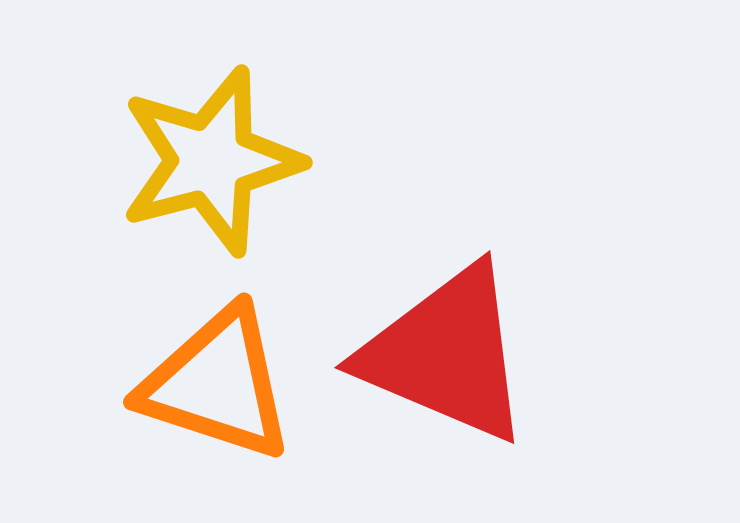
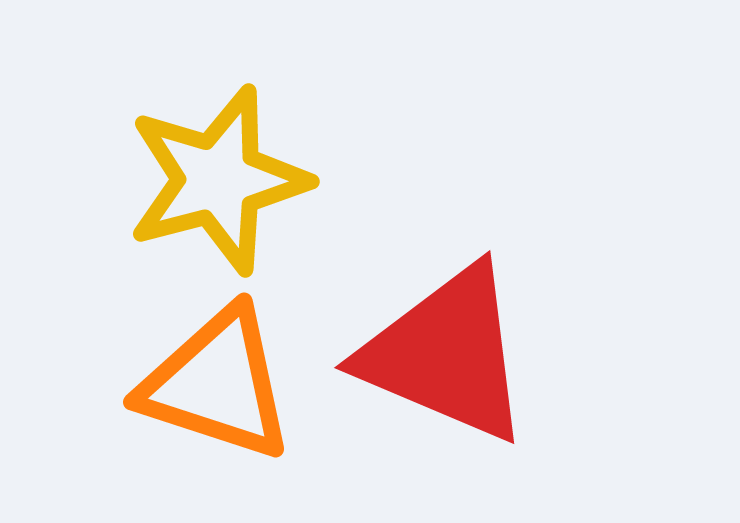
yellow star: moved 7 px right, 19 px down
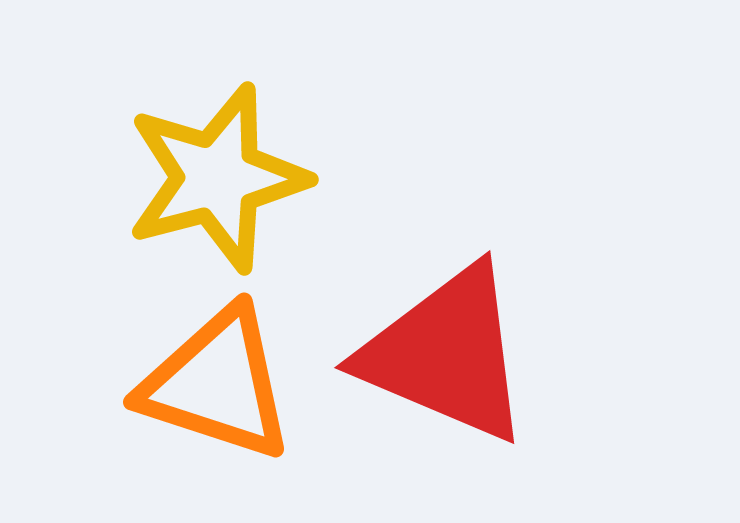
yellow star: moved 1 px left, 2 px up
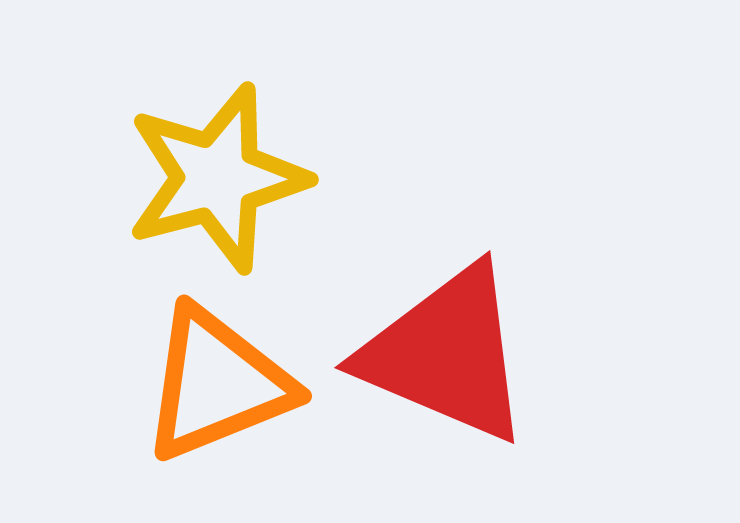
orange triangle: rotated 40 degrees counterclockwise
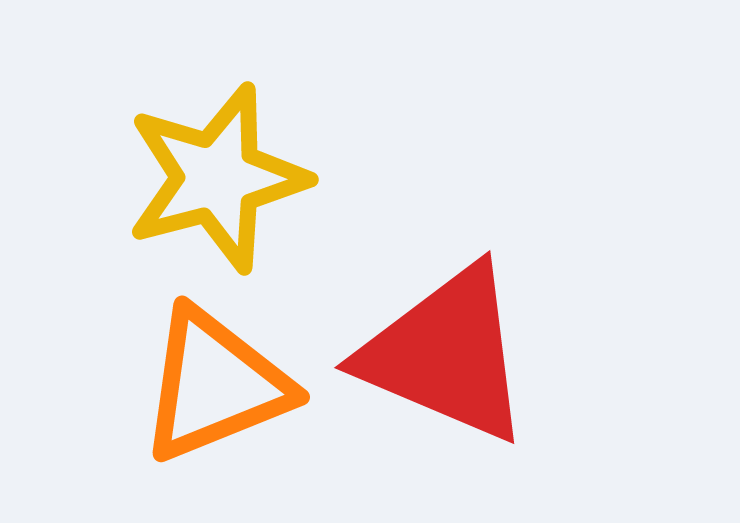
orange triangle: moved 2 px left, 1 px down
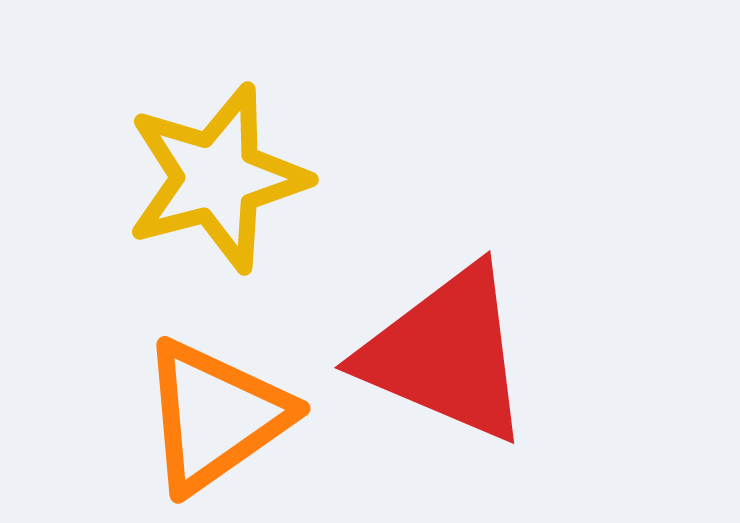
orange triangle: moved 31 px down; rotated 13 degrees counterclockwise
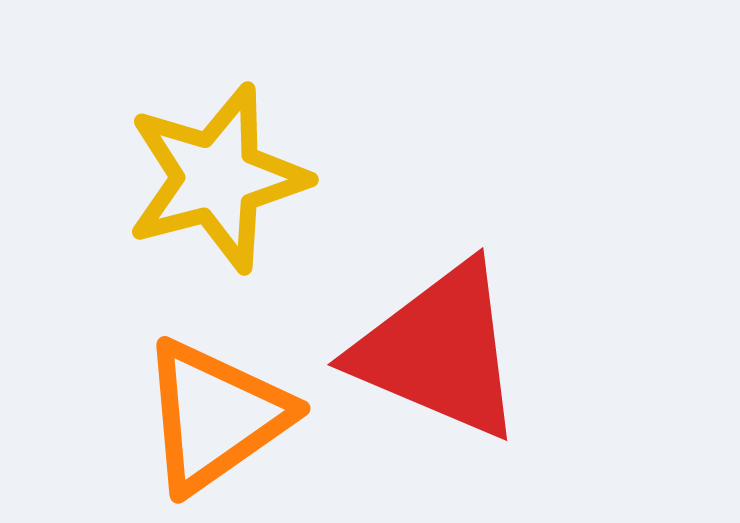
red triangle: moved 7 px left, 3 px up
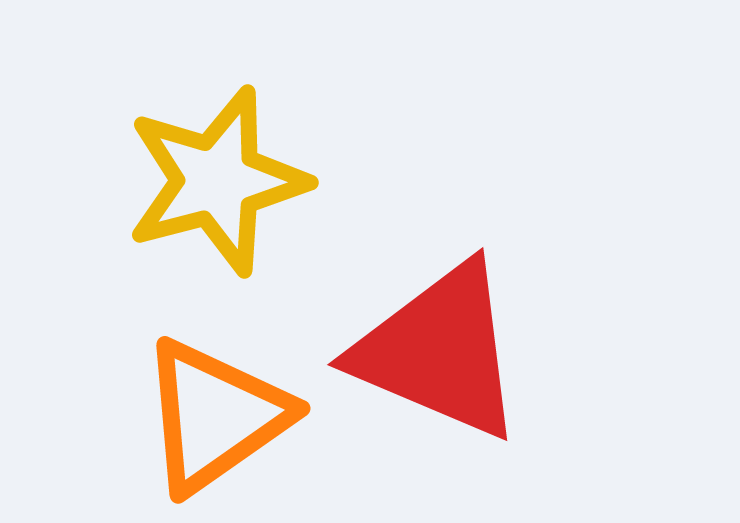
yellow star: moved 3 px down
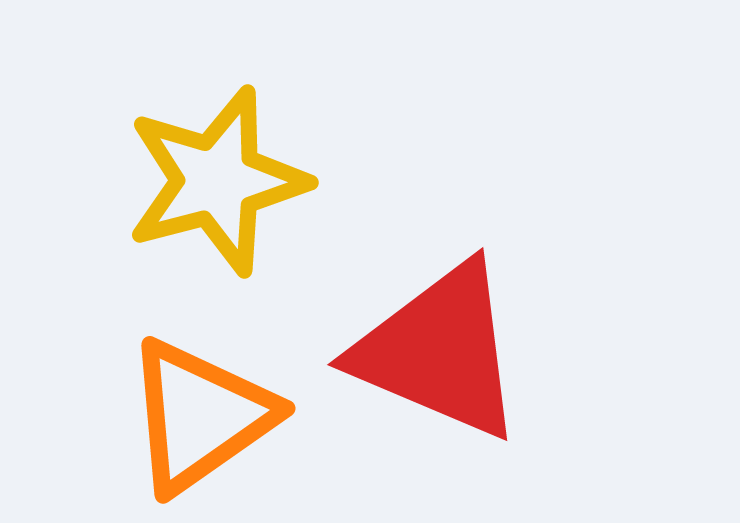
orange triangle: moved 15 px left
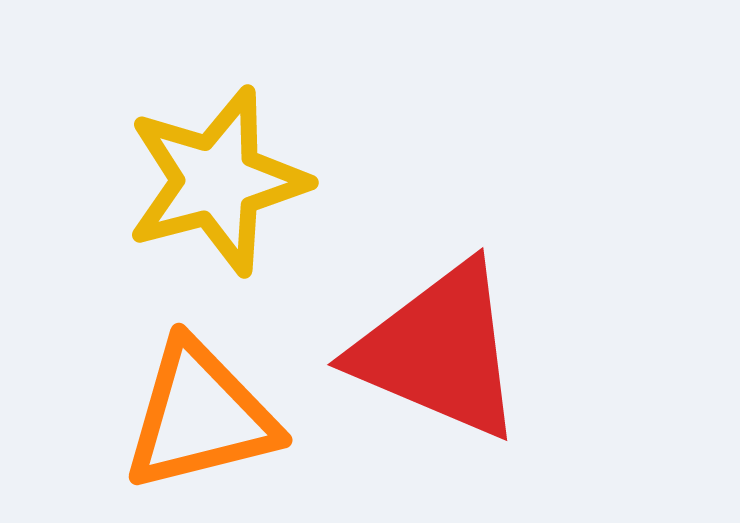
orange triangle: rotated 21 degrees clockwise
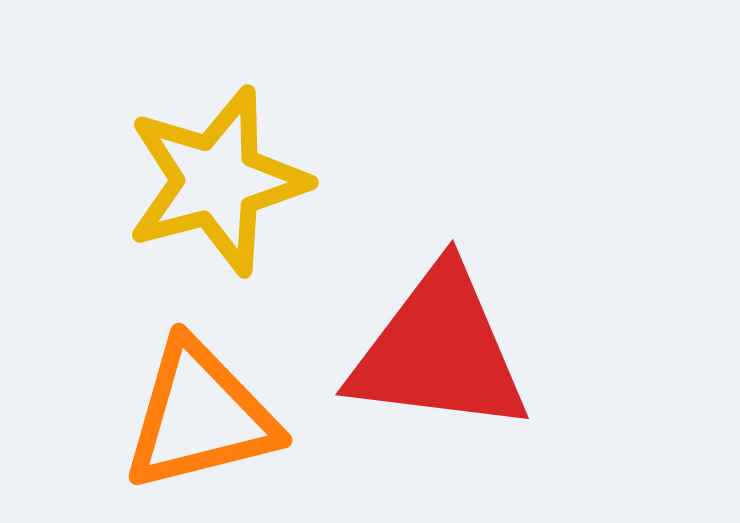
red triangle: rotated 16 degrees counterclockwise
